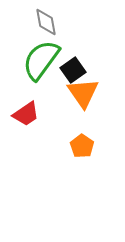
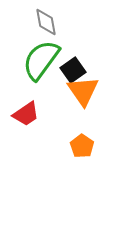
orange triangle: moved 2 px up
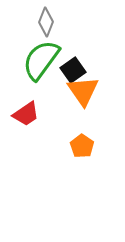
gray diamond: rotated 32 degrees clockwise
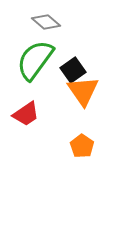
gray diamond: rotated 72 degrees counterclockwise
green semicircle: moved 6 px left
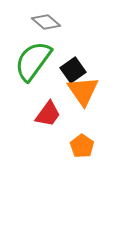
green semicircle: moved 2 px left, 1 px down
red trapezoid: moved 22 px right; rotated 20 degrees counterclockwise
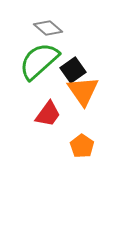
gray diamond: moved 2 px right, 6 px down
green semicircle: moved 6 px right; rotated 12 degrees clockwise
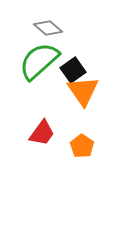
red trapezoid: moved 6 px left, 19 px down
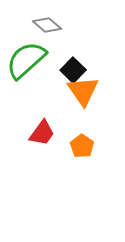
gray diamond: moved 1 px left, 3 px up
green semicircle: moved 13 px left, 1 px up
black square: rotated 10 degrees counterclockwise
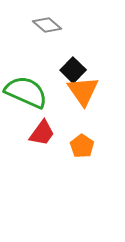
green semicircle: moved 32 px down; rotated 66 degrees clockwise
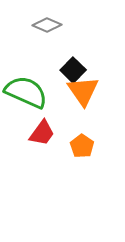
gray diamond: rotated 16 degrees counterclockwise
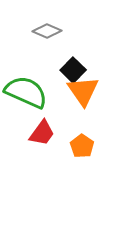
gray diamond: moved 6 px down
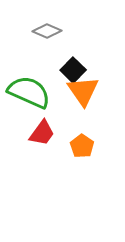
green semicircle: moved 3 px right
